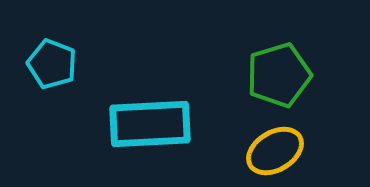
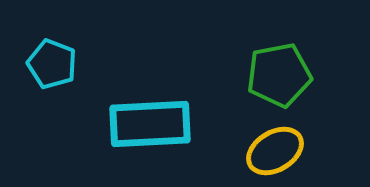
green pentagon: rotated 6 degrees clockwise
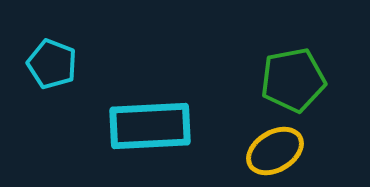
green pentagon: moved 14 px right, 5 px down
cyan rectangle: moved 2 px down
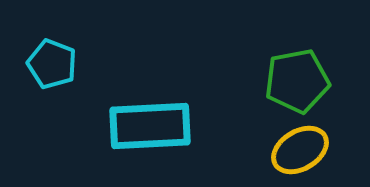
green pentagon: moved 4 px right, 1 px down
yellow ellipse: moved 25 px right, 1 px up
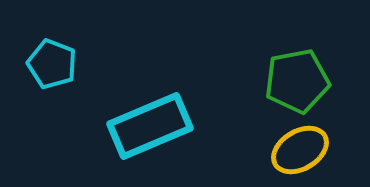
cyan rectangle: rotated 20 degrees counterclockwise
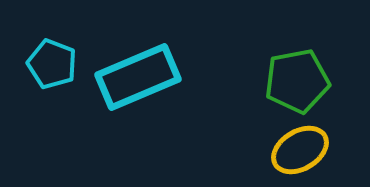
cyan rectangle: moved 12 px left, 49 px up
